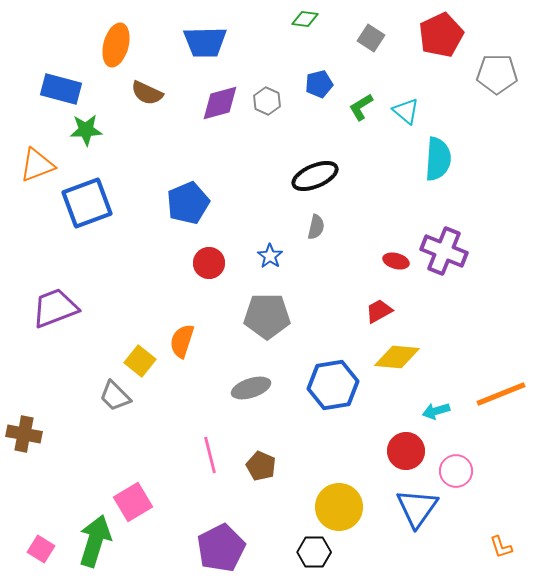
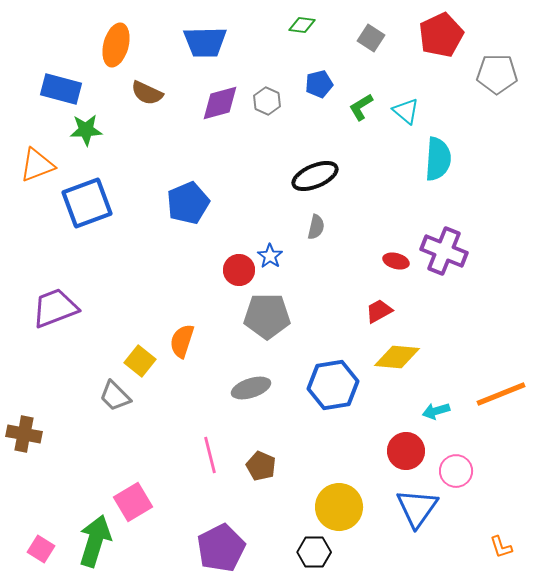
green diamond at (305, 19): moved 3 px left, 6 px down
red circle at (209, 263): moved 30 px right, 7 px down
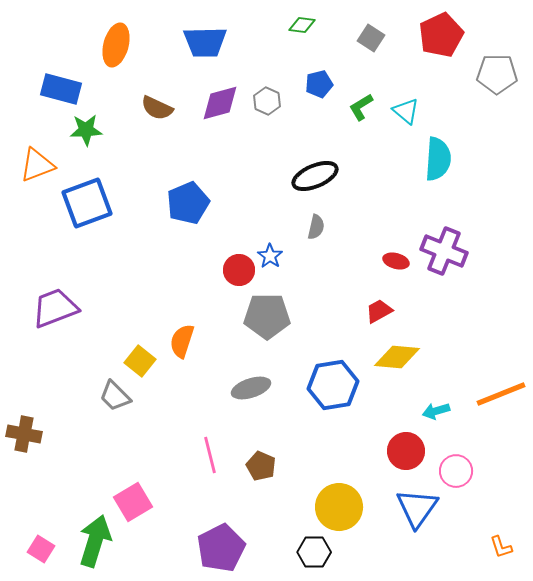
brown semicircle at (147, 93): moved 10 px right, 15 px down
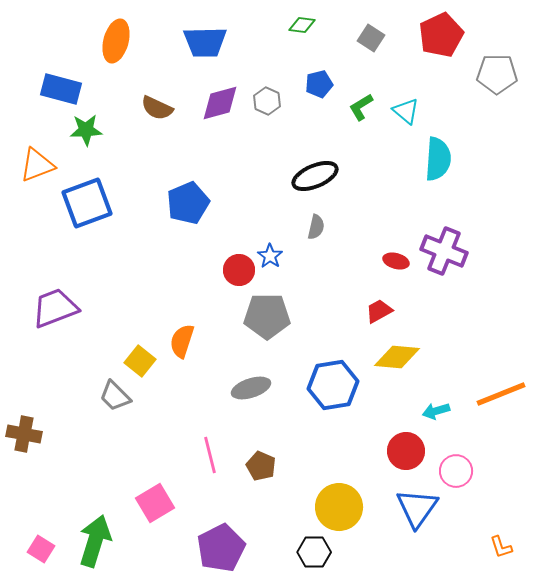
orange ellipse at (116, 45): moved 4 px up
pink square at (133, 502): moved 22 px right, 1 px down
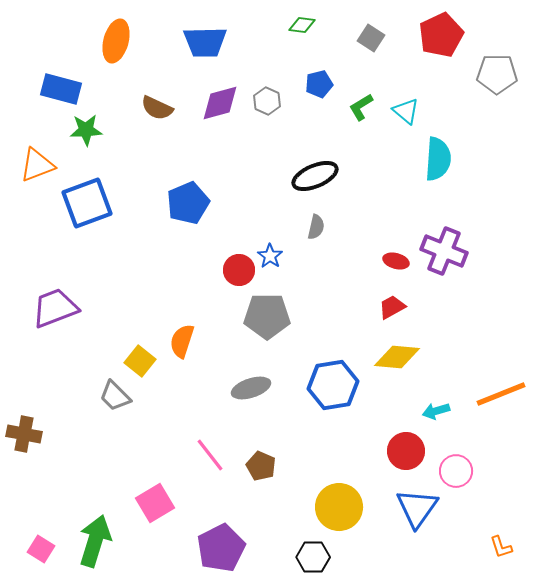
red trapezoid at (379, 311): moved 13 px right, 4 px up
pink line at (210, 455): rotated 24 degrees counterclockwise
black hexagon at (314, 552): moved 1 px left, 5 px down
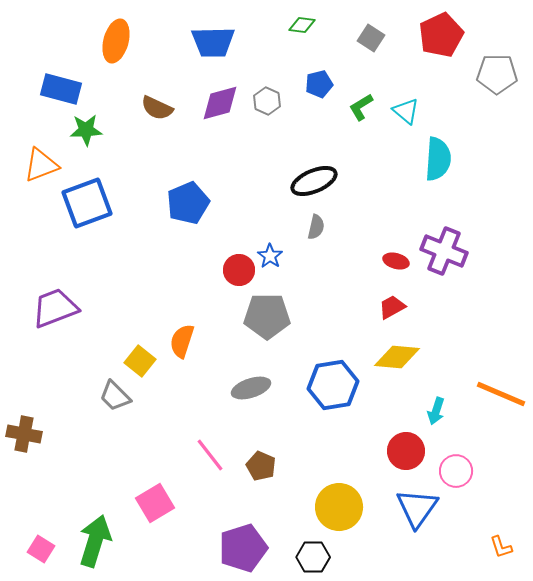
blue trapezoid at (205, 42): moved 8 px right
orange triangle at (37, 165): moved 4 px right
black ellipse at (315, 176): moved 1 px left, 5 px down
orange line at (501, 394): rotated 45 degrees clockwise
cyan arrow at (436, 411): rotated 56 degrees counterclockwise
purple pentagon at (221, 548): moved 22 px right; rotated 9 degrees clockwise
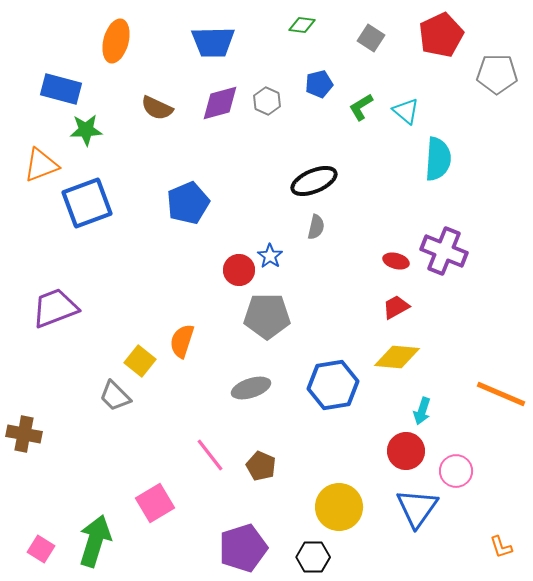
red trapezoid at (392, 307): moved 4 px right
cyan arrow at (436, 411): moved 14 px left
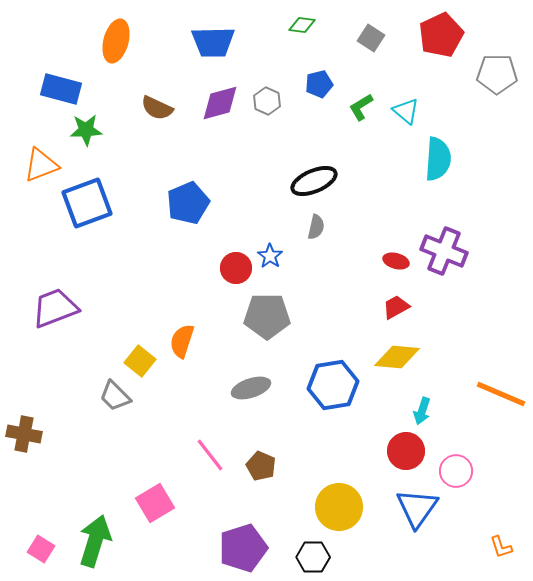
red circle at (239, 270): moved 3 px left, 2 px up
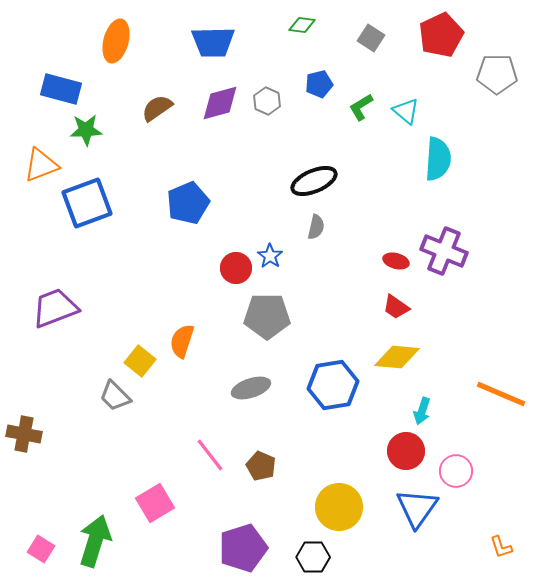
brown semicircle at (157, 108): rotated 120 degrees clockwise
red trapezoid at (396, 307): rotated 116 degrees counterclockwise
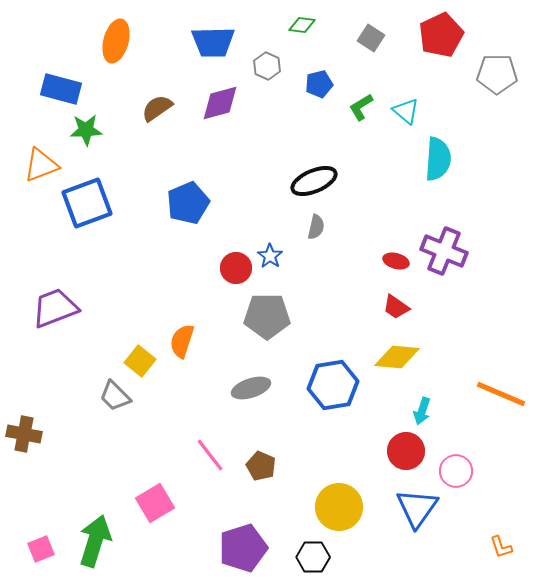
gray hexagon at (267, 101): moved 35 px up
pink square at (41, 549): rotated 36 degrees clockwise
